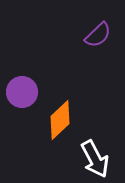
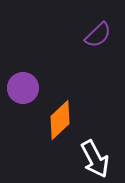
purple circle: moved 1 px right, 4 px up
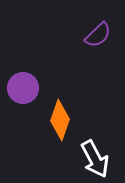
orange diamond: rotated 27 degrees counterclockwise
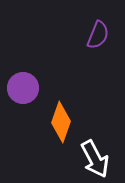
purple semicircle: rotated 24 degrees counterclockwise
orange diamond: moved 1 px right, 2 px down
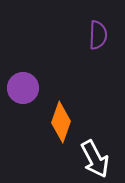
purple semicircle: rotated 20 degrees counterclockwise
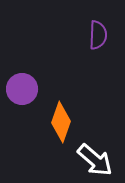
purple circle: moved 1 px left, 1 px down
white arrow: moved 1 px down; rotated 21 degrees counterclockwise
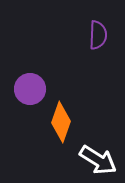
purple circle: moved 8 px right
white arrow: moved 3 px right; rotated 9 degrees counterclockwise
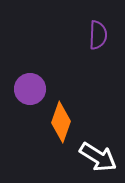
white arrow: moved 3 px up
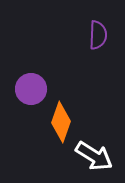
purple circle: moved 1 px right
white arrow: moved 4 px left, 1 px up
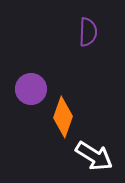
purple semicircle: moved 10 px left, 3 px up
orange diamond: moved 2 px right, 5 px up
